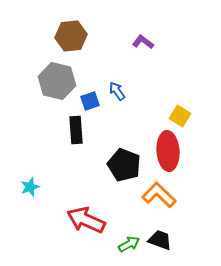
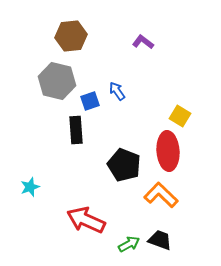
orange L-shape: moved 2 px right
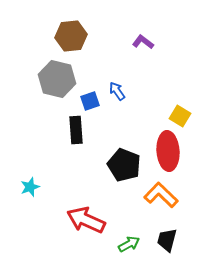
gray hexagon: moved 2 px up
black trapezoid: moved 7 px right; rotated 95 degrees counterclockwise
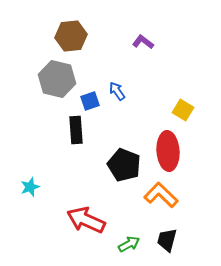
yellow square: moved 3 px right, 6 px up
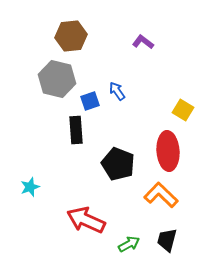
black pentagon: moved 6 px left, 1 px up
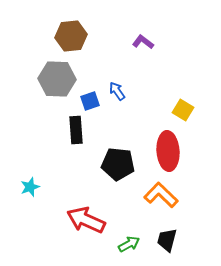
gray hexagon: rotated 12 degrees counterclockwise
black pentagon: rotated 16 degrees counterclockwise
